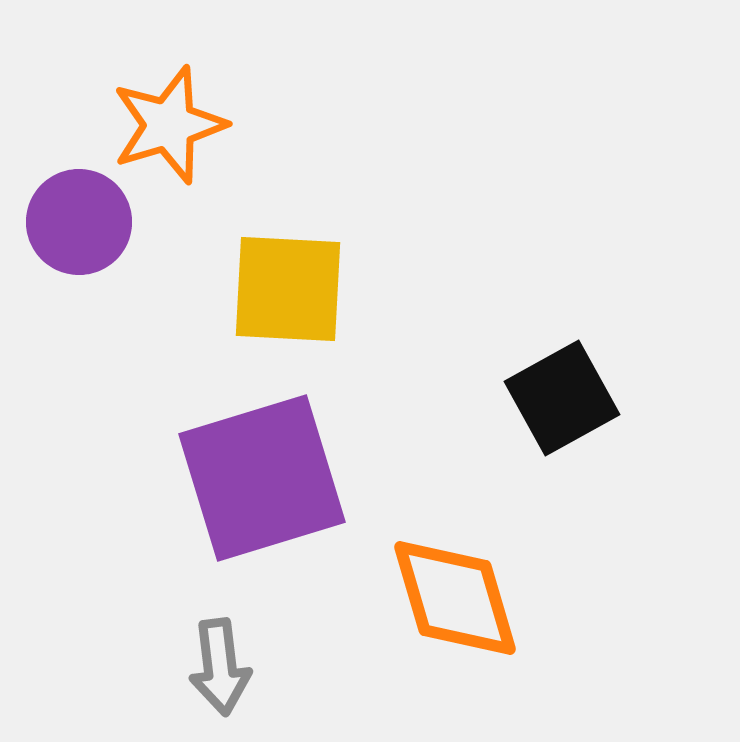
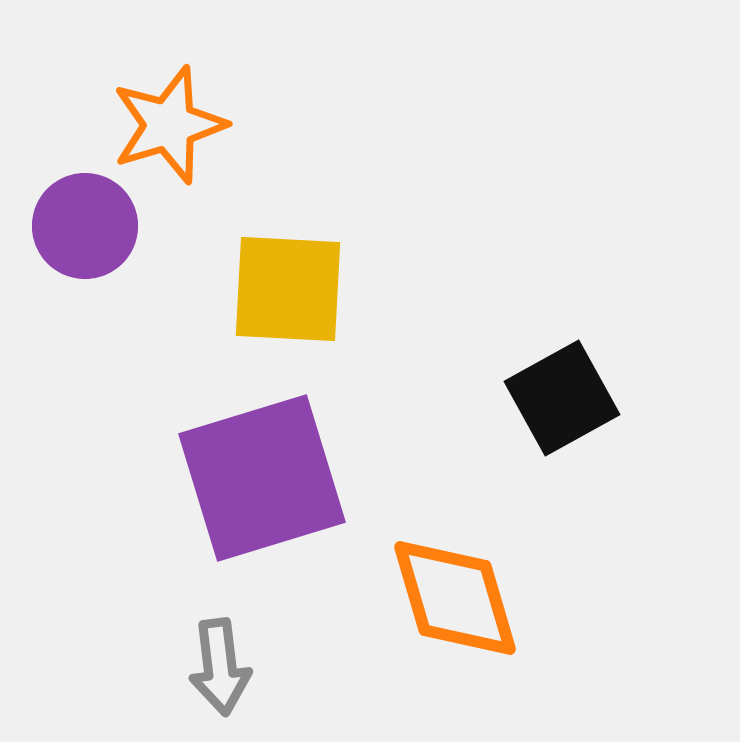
purple circle: moved 6 px right, 4 px down
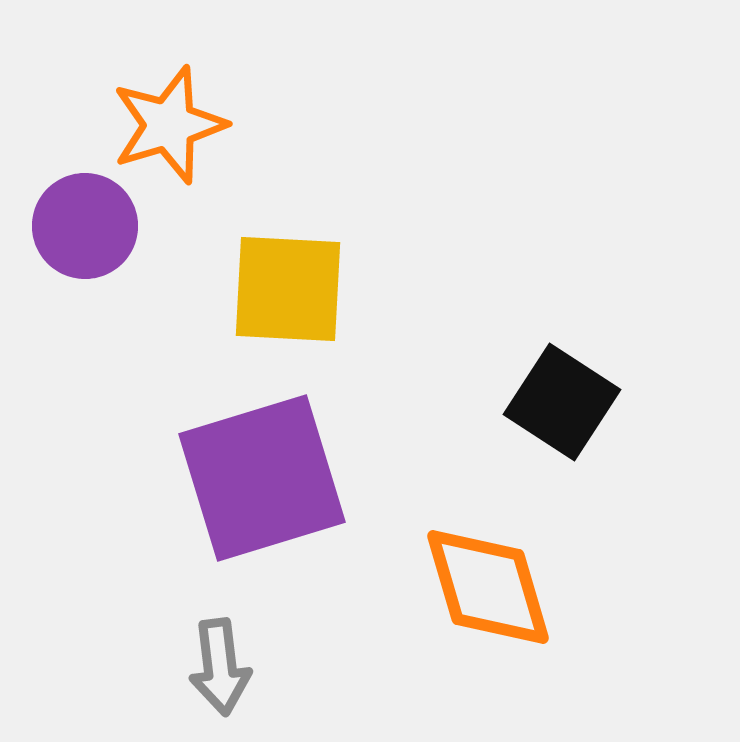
black square: moved 4 px down; rotated 28 degrees counterclockwise
orange diamond: moved 33 px right, 11 px up
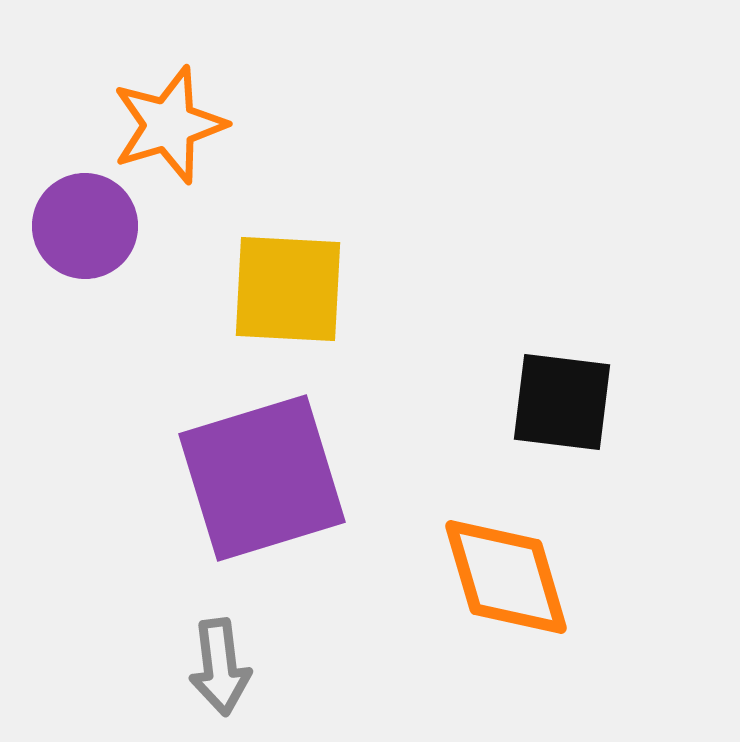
black square: rotated 26 degrees counterclockwise
orange diamond: moved 18 px right, 10 px up
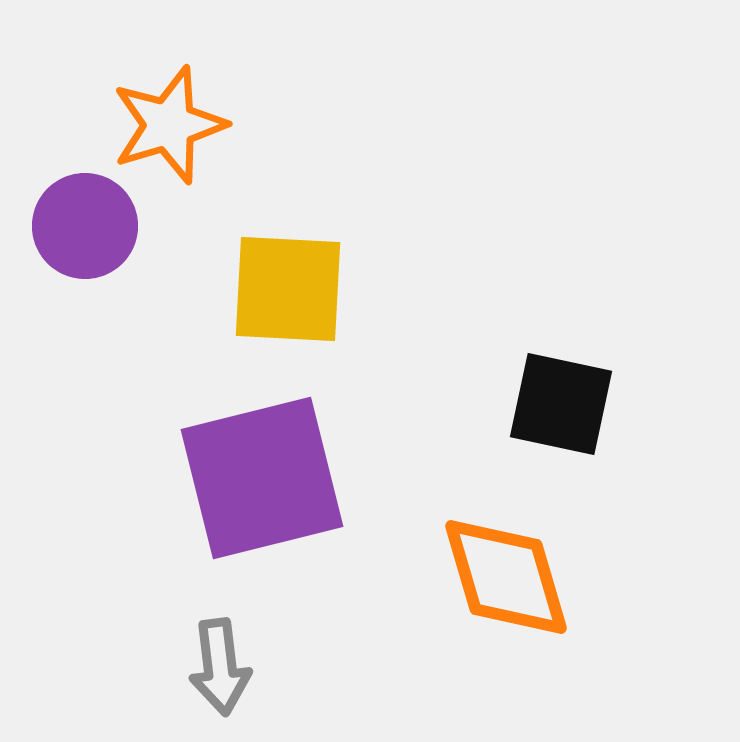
black square: moved 1 px left, 2 px down; rotated 5 degrees clockwise
purple square: rotated 3 degrees clockwise
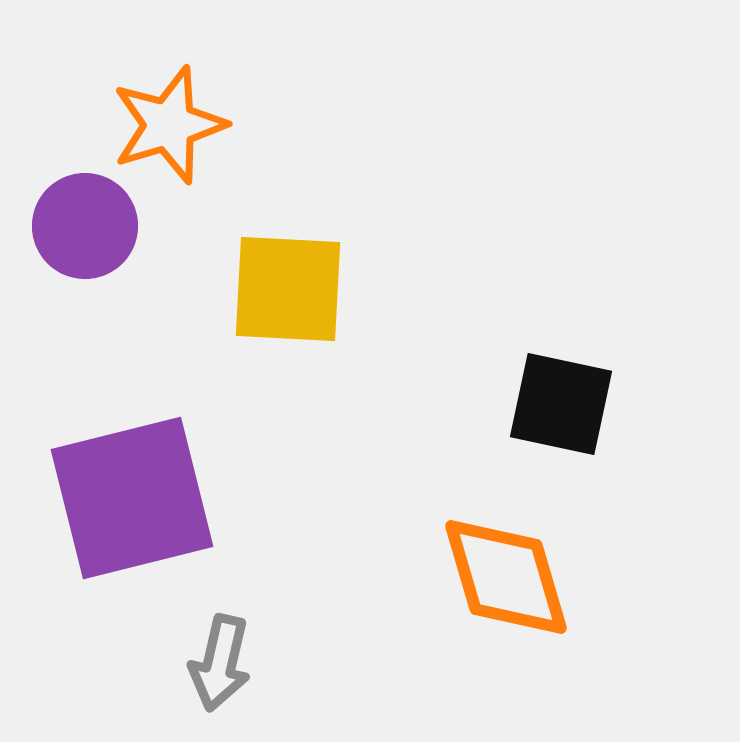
purple square: moved 130 px left, 20 px down
gray arrow: moved 4 px up; rotated 20 degrees clockwise
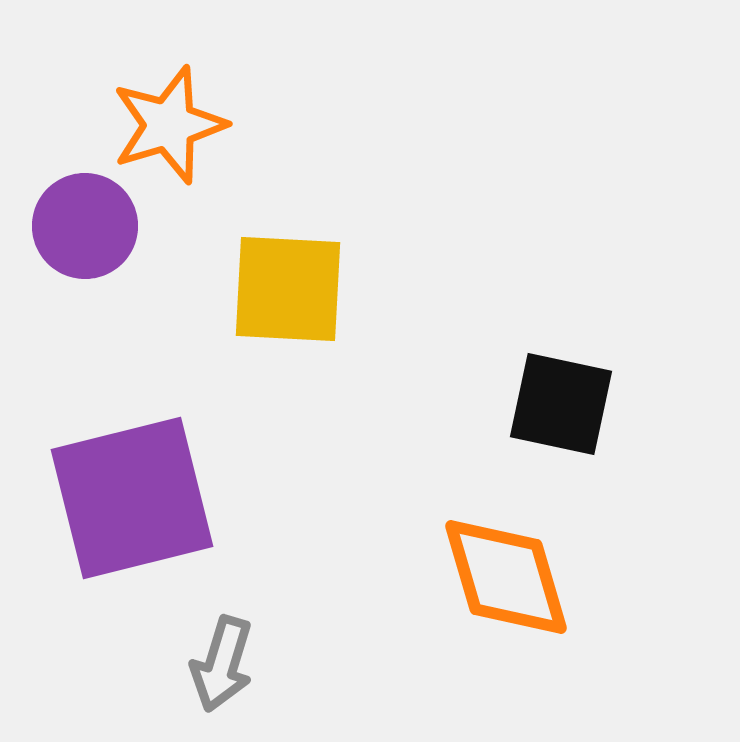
gray arrow: moved 2 px right, 1 px down; rotated 4 degrees clockwise
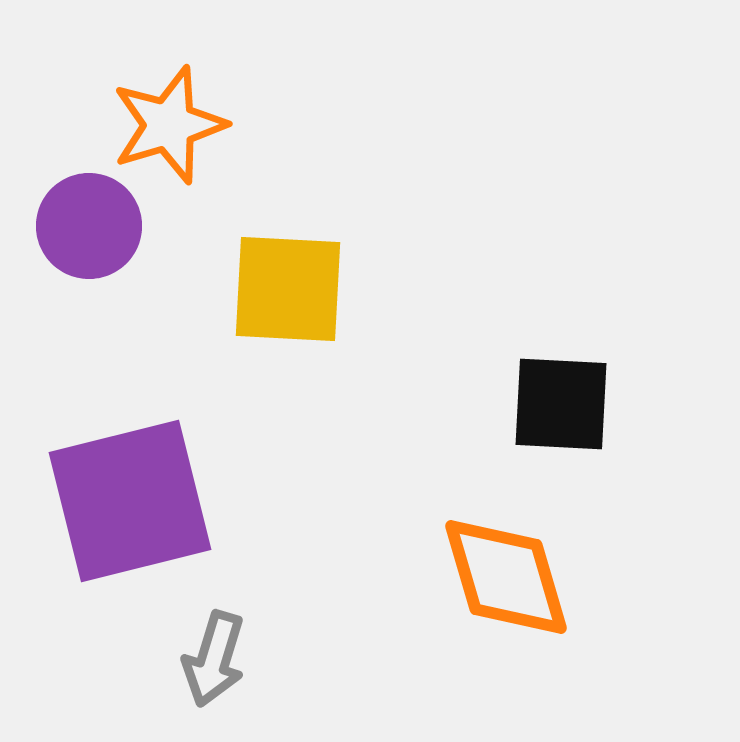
purple circle: moved 4 px right
black square: rotated 9 degrees counterclockwise
purple square: moved 2 px left, 3 px down
gray arrow: moved 8 px left, 5 px up
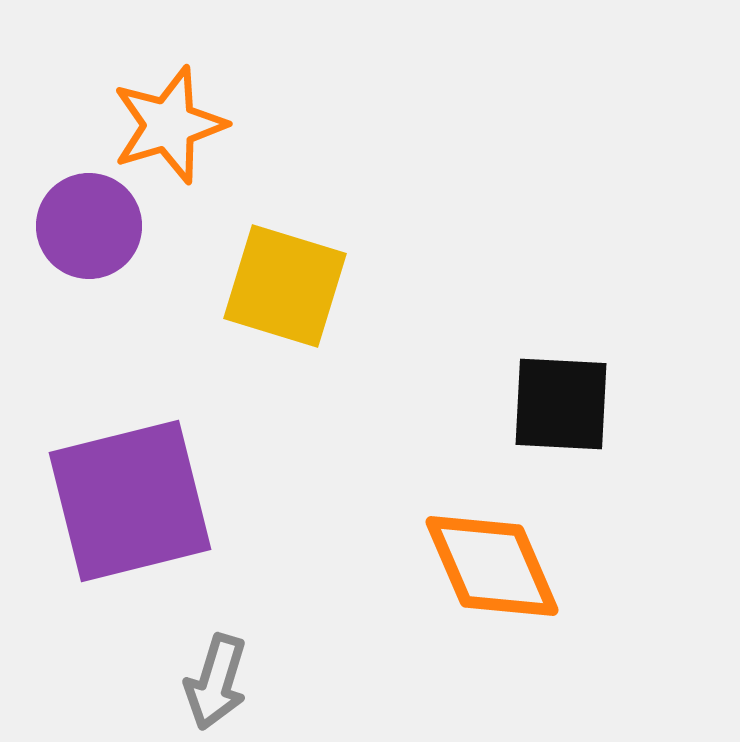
yellow square: moved 3 px left, 3 px up; rotated 14 degrees clockwise
orange diamond: moved 14 px left, 11 px up; rotated 7 degrees counterclockwise
gray arrow: moved 2 px right, 23 px down
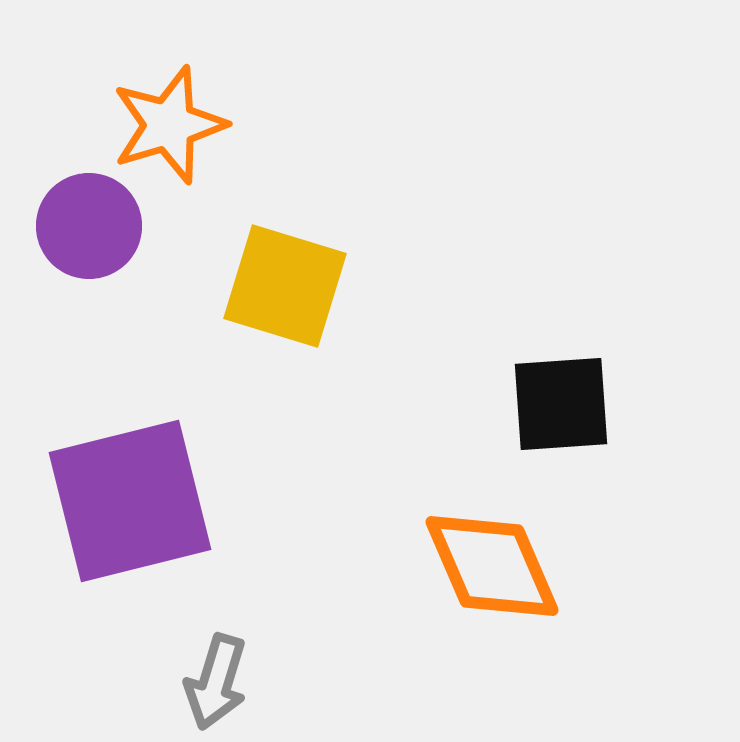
black square: rotated 7 degrees counterclockwise
